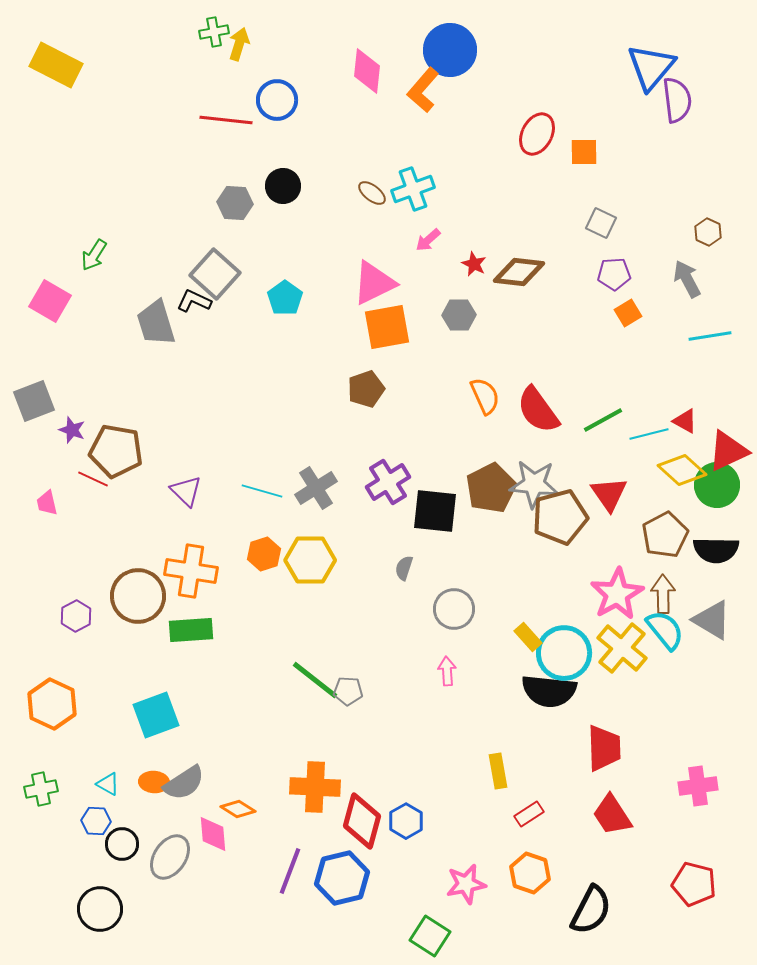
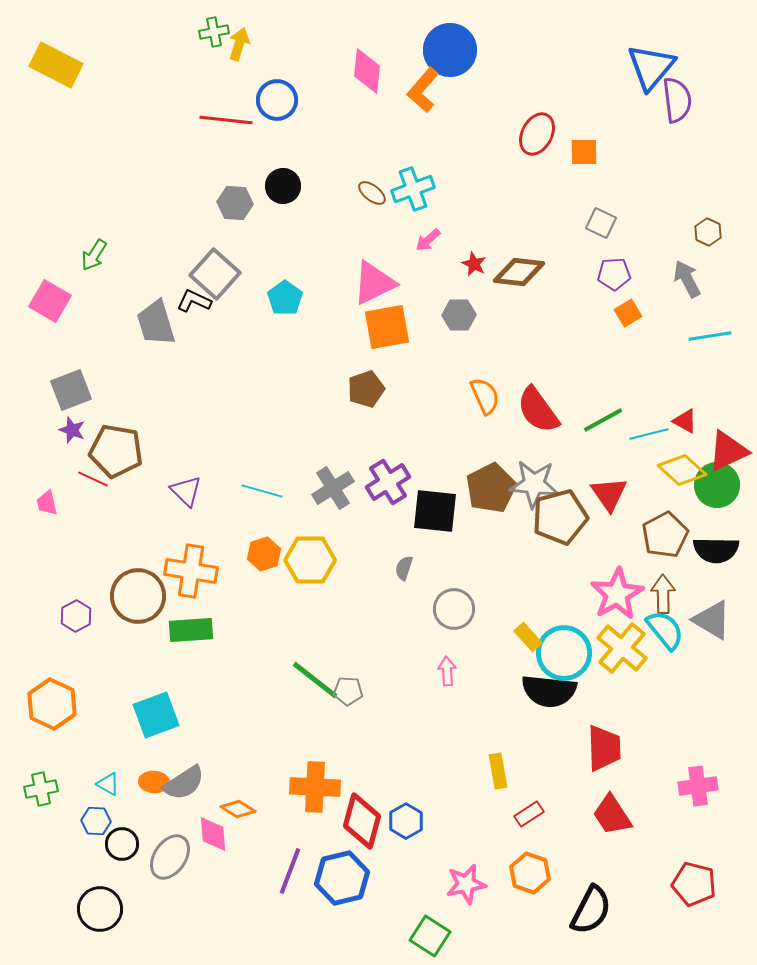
gray square at (34, 401): moved 37 px right, 11 px up
gray cross at (316, 488): moved 17 px right
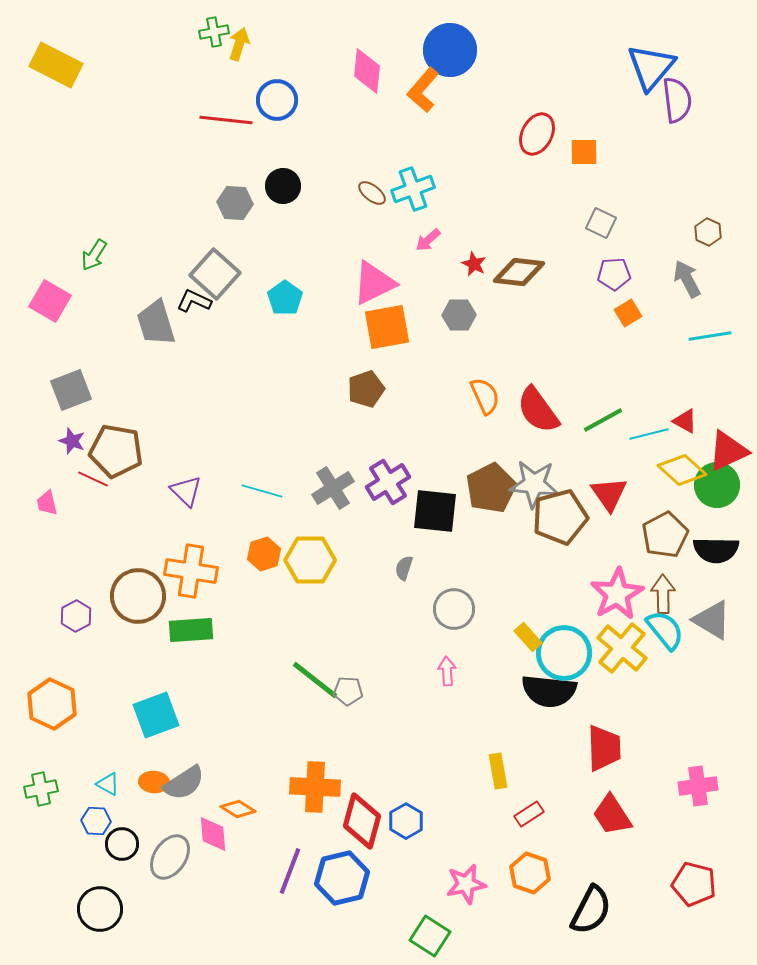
purple star at (72, 430): moved 11 px down
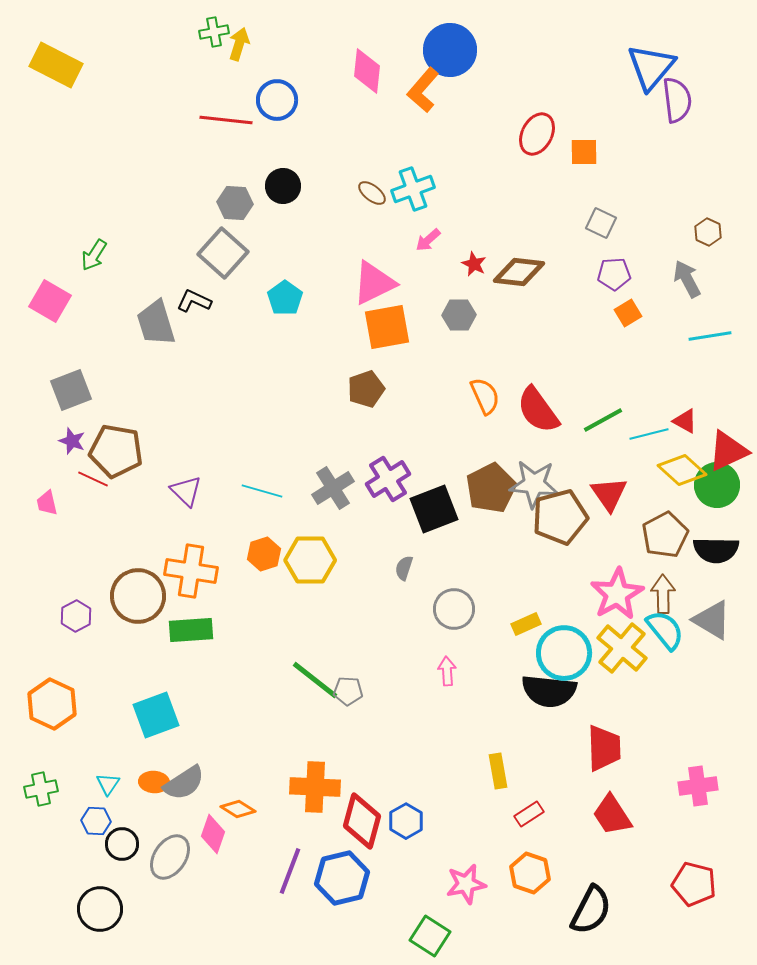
gray square at (215, 274): moved 8 px right, 21 px up
purple cross at (388, 482): moved 3 px up
black square at (435, 511): moved 1 px left, 2 px up; rotated 27 degrees counterclockwise
yellow rectangle at (528, 637): moved 2 px left, 13 px up; rotated 72 degrees counterclockwise
cyan triangle at (108, 784): rotated 35 degrees clockwise
pink diamond at (213, 834): rotated 24 degrees clockwise
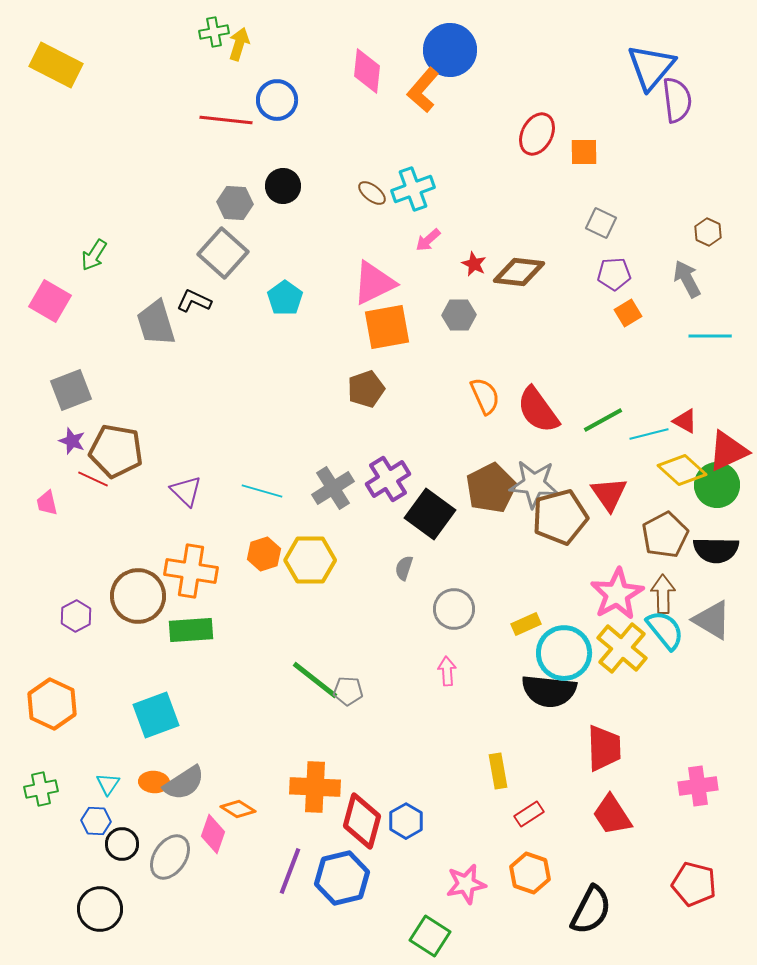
cyan line at (710, 336): rotated 9 degrees clockwise
black square at (434, 509): moved 4 px left, 5 px down; rotated 33 degrees counterclockwise
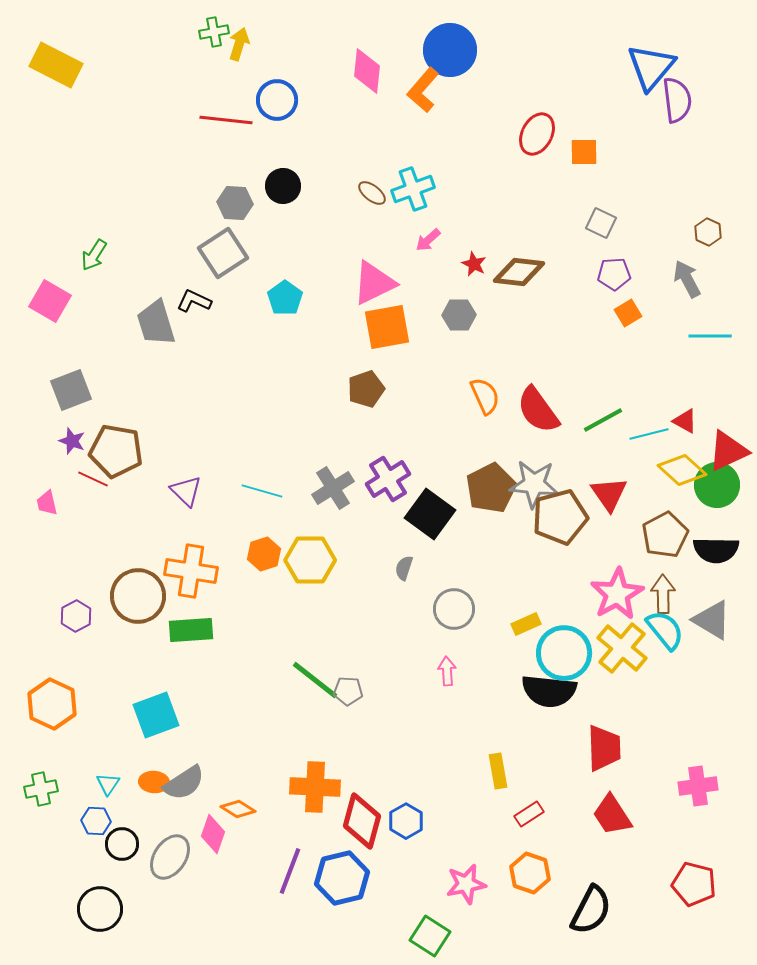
gray square at (223, 253): rotated 15 degrees clockwise
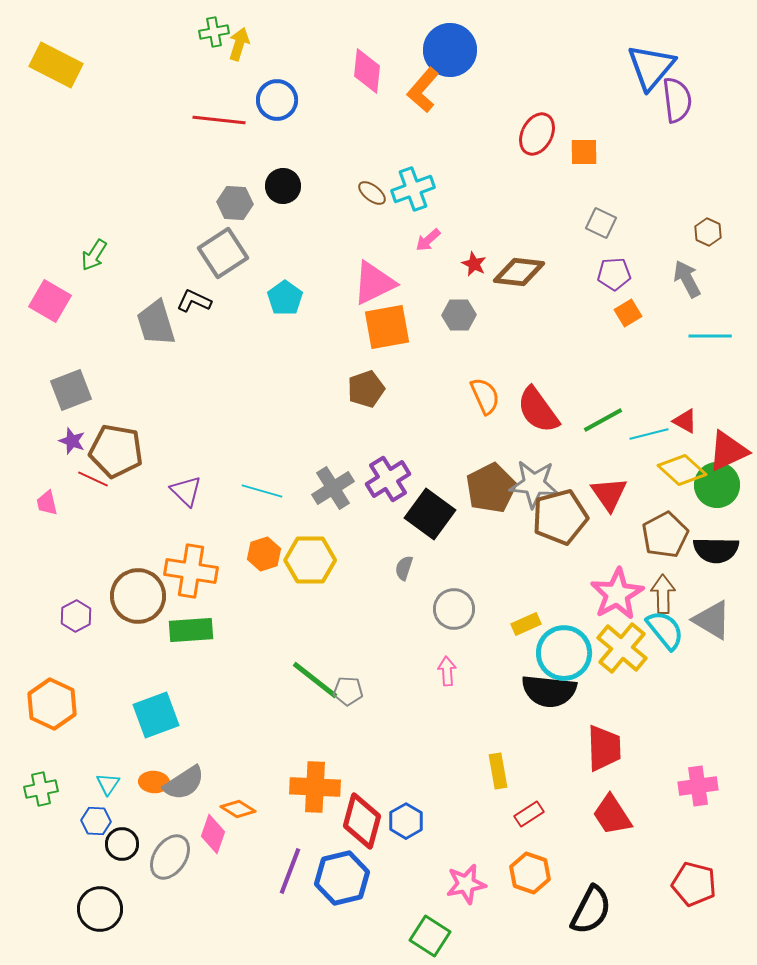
red line at (226, 120): moved 7 px left
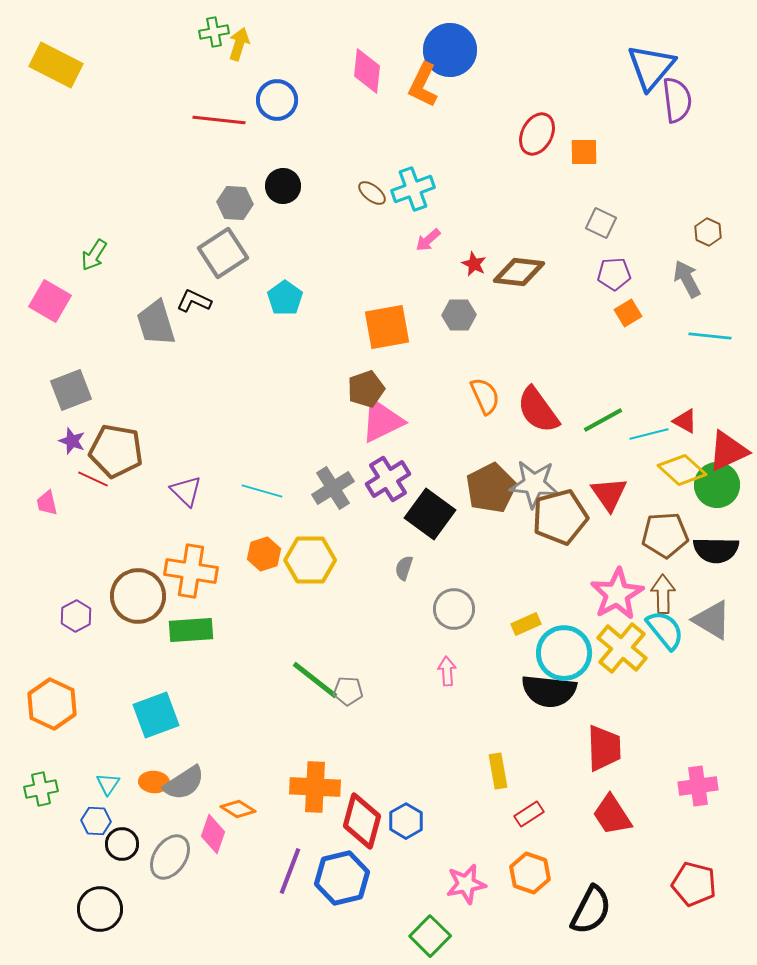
orange L-shape at (423, 90): moved 5 px up; rotated 15 degrees counterclockwise
pink triangle at (374, 283): moved 8 px right, 138 px down
cyan line at (710, 336): rotated 6 degrees clockwise
brown pentagon at (665, 535): rotated 24 degrees clockwise
green square at (430, 936): rotated 12 degrees clockwise
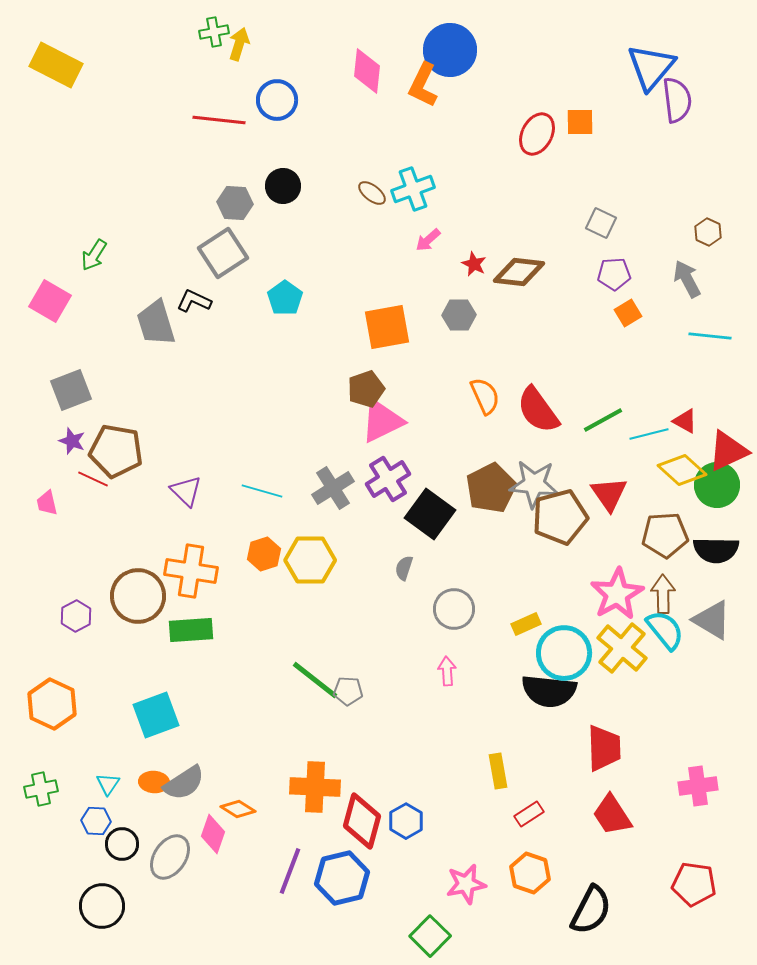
orange square at (584, 152): moved 4 px left, 30 px up
red pentagon at (694, 884): rotated 6 degrees counterclockwise
black circle at (100, 909): moved 2 px right, 3 px up
